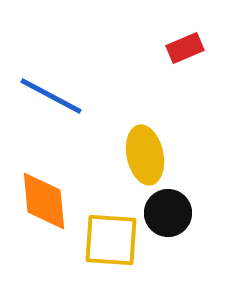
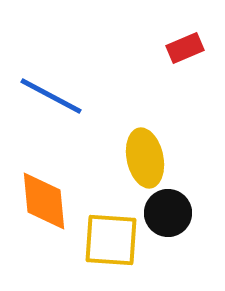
yellow ellipse: moved 3 px down
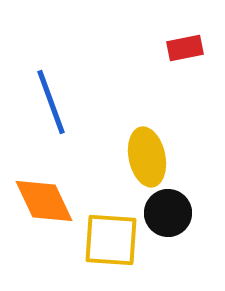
red rectangle: rotated 12 degrees clockwise
blue line: moved 6 px down; rotated 42 degrees clockwise
yellow ellipse: moved 2 px right, 1 px up
orange diamond: rotated 20 degrees counterclockwise
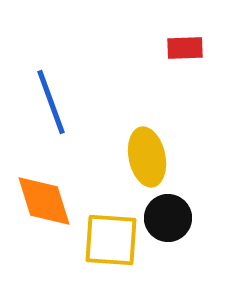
red rectangle: rotated 9 degrees clockwise
orange diamond: rotated 8 degrees clockwise
black circle: moved 5 px down
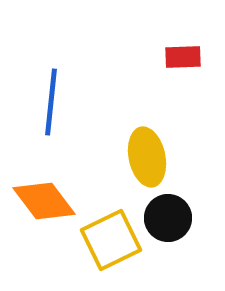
red rectangle: moved 2 px left, 9 px down
blue line: rotated 26 degrees clockwise
orange diamond: rotated 20 degrees counterclockwise
yellow square: rotated 30 degrees counterclockwise
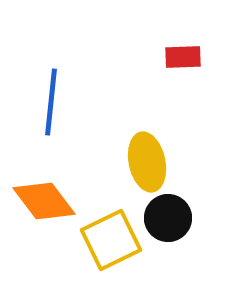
yellow ellipse: moved 5 px down
